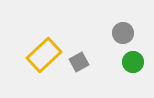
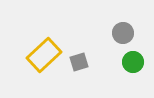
gray square: rotated 12 degrees clockwise
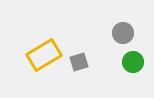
yellow rectangle: rotated 12 degrees clockwise
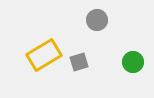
gray circle: moved 26 px left, 13 px up
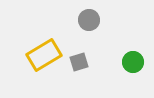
gray circle: moved 8 px left
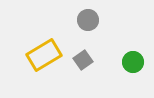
gray circle: moved 1 px left
gray square: moved 4 px right, 2 px up; rotated 18 degrees counterclockwise
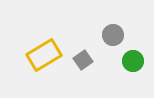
gray circle: moved 25 px right, 15 px down
green circle: moved 1 px up
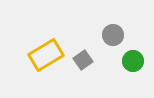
yellow rectangle: moved 2 px right
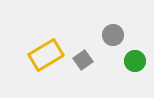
green circle: moved 2 px right
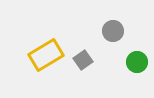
gray circle: moved 4 px up
green circle: moved 2 px right, 1 px down
